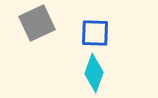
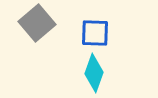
gray square: rotated 15 degrees counterclockwise
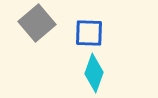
blue square: moved 6 px left
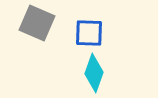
gray square: rotated 27 degrees counterclockwise
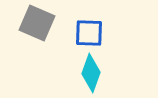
cyan diamond: moved 3 px left
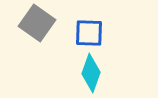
gray square: rotated 12 degrees clockwise
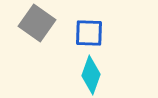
cyan diamond: moved 2 px down
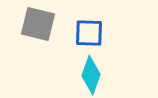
gray square: moved 1 px right, 1 px down; rotated 21 degrees counterclockwise
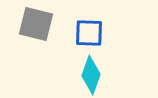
gray square: moved 2 px left
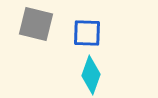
blue square: moved 2 px left
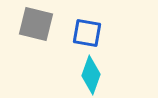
blue square: rotated 8 degrees clockwise
